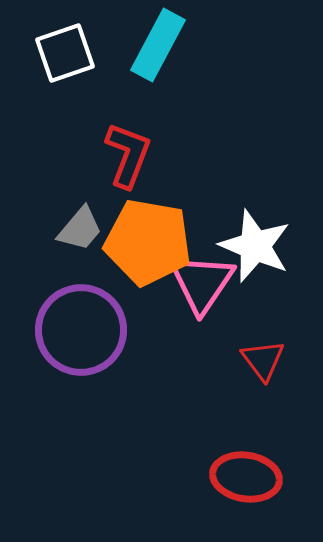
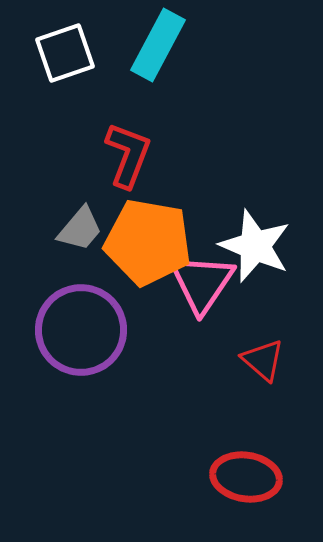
red triangle: rotated 12 degrees counterclockwise
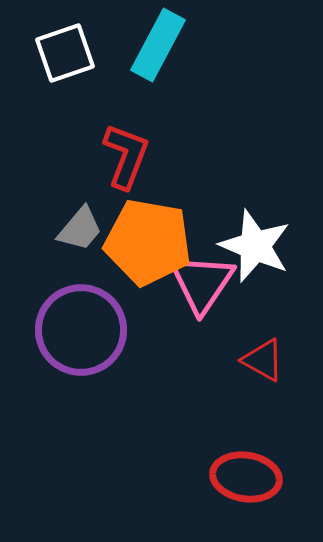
red L-shape: moved 2 px left, 1 px down
red triangle: rotated 12 degrees counterclockwise
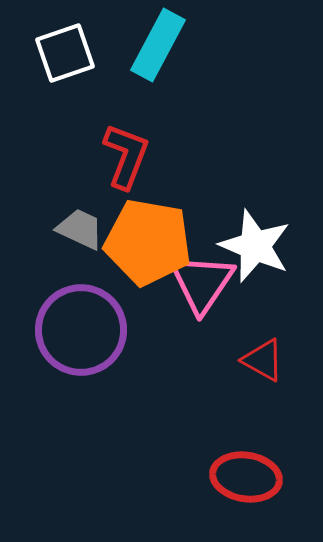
gray trapezoid: rotated 105 degrees counterclockwise
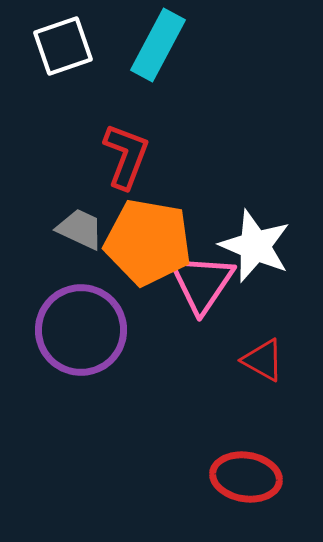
white square: moved 2 px left, 7 px up
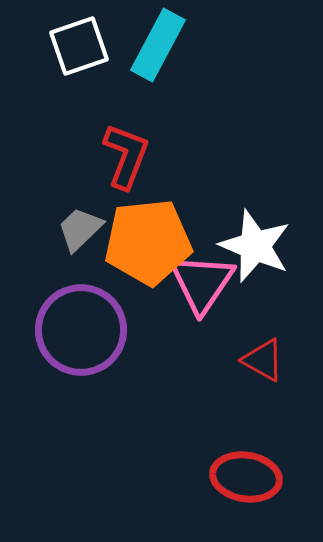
white square: moved 16 px right
gray trapezoid: rotated 69 degrees counterclockwise
orange pentagon: rotated 16 degrees counterclockwise
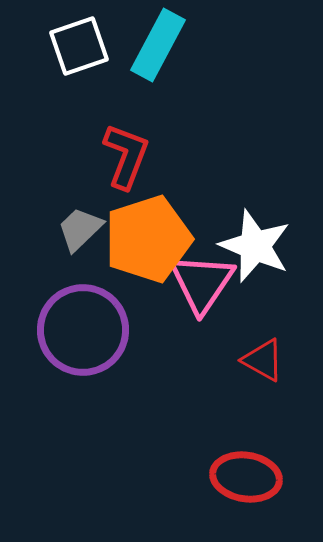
orange pentagon: moved 3 px up; rotated 12 degrees counterclockwise
purple circle: moved 2 px right
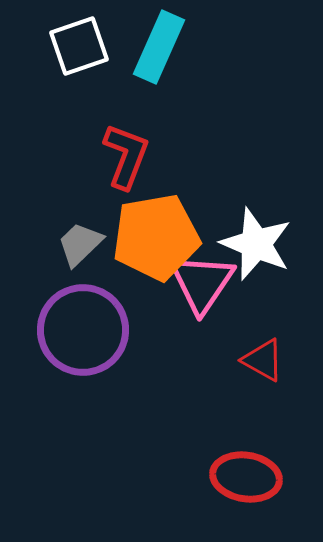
cyan rectangle: moved 1 px right, 2 px down; rotated 4 degrees counterclockwise
gray trapezoid: moved 15 px down
orange pentagon: moved 8 px right, 2 px up; rotated 8 degrees clockwise
white star: moved 1 px right, 2 px up
